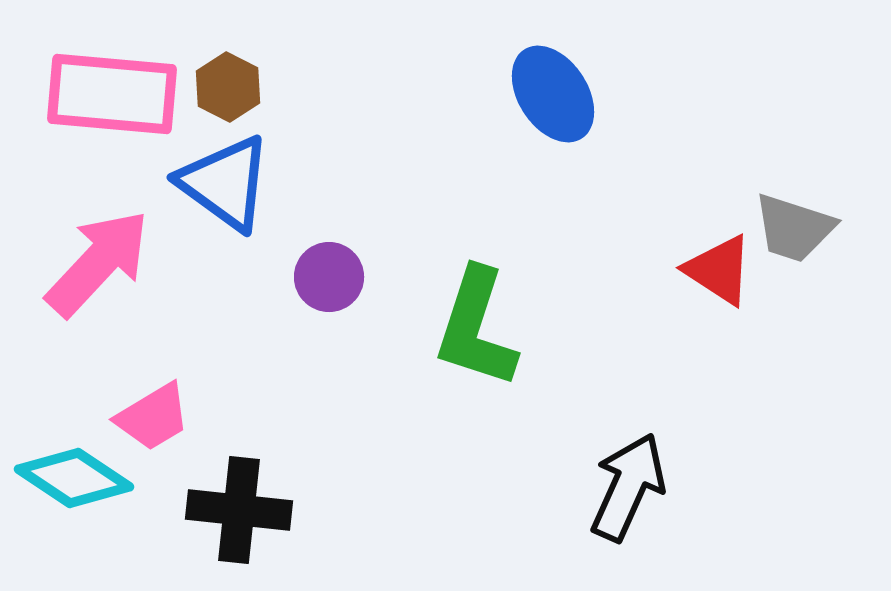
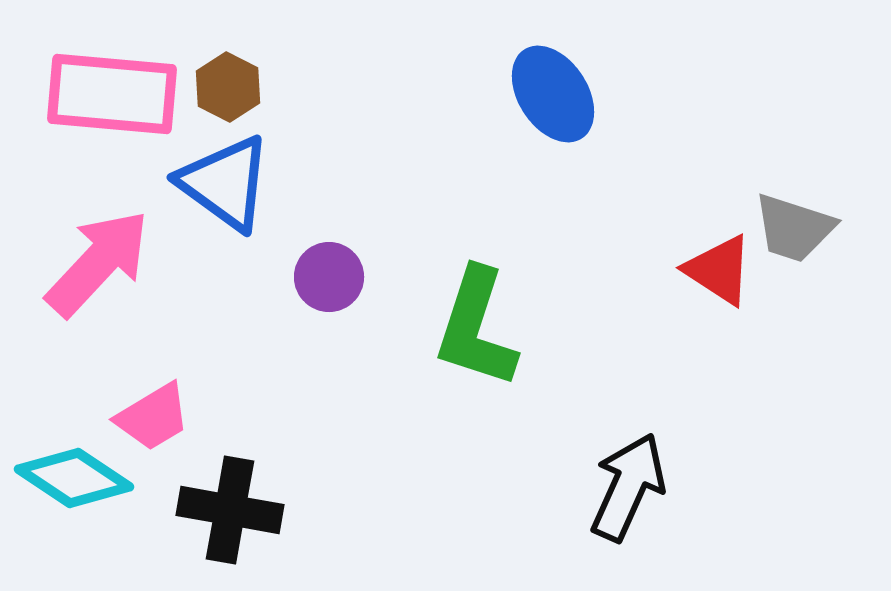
black cross: moved 9 px left; rotated 4 degrees clockwise
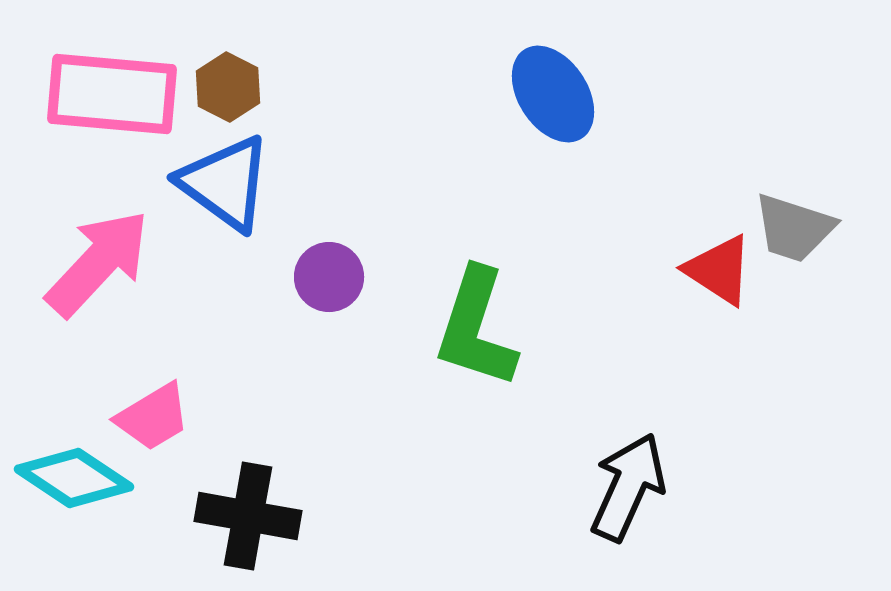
black cross: moved 18 px right, 6 px down
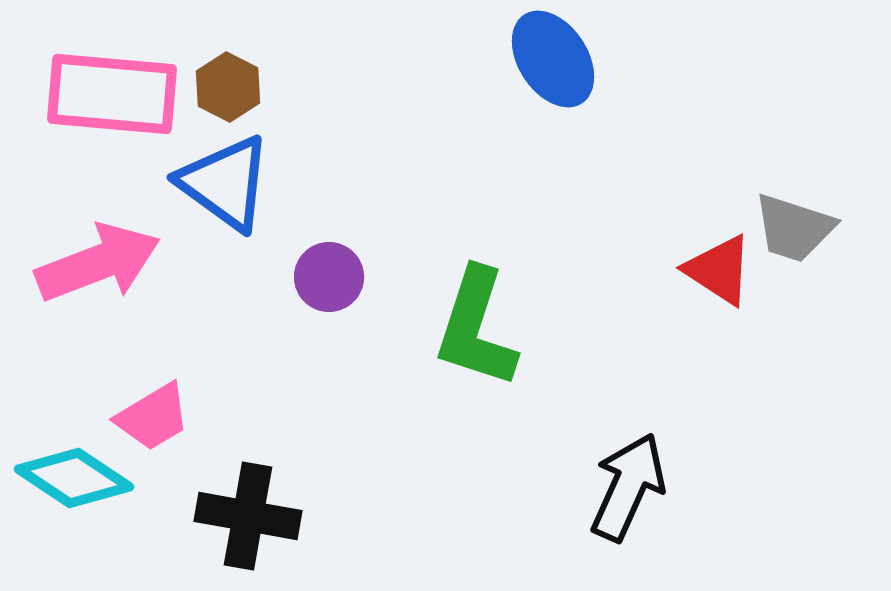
blue ellipse: moved 35 px up
pink arrow: rotated 26 degrees clockwise
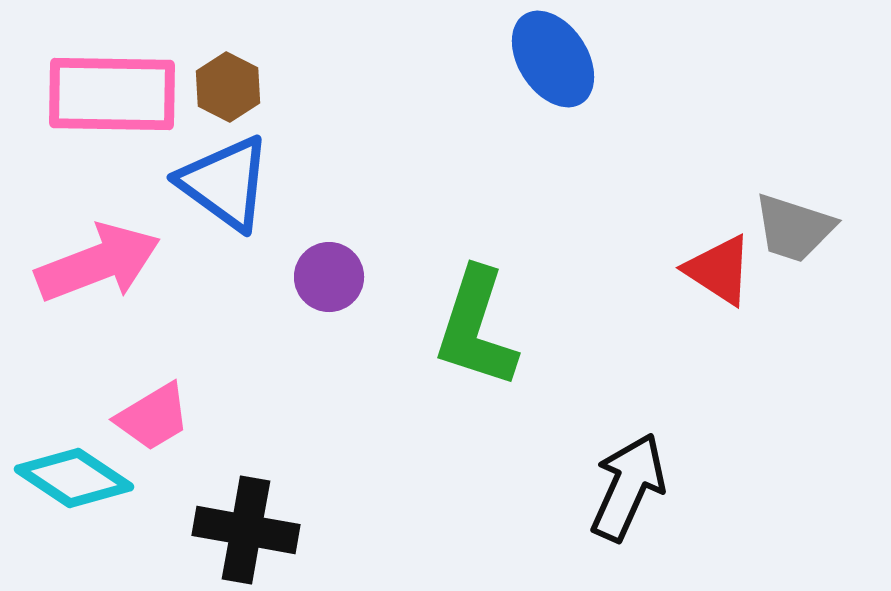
pink rectangle: rotated 4 degrees counterclockwise
black cross: moved 2 px left, 14 px down
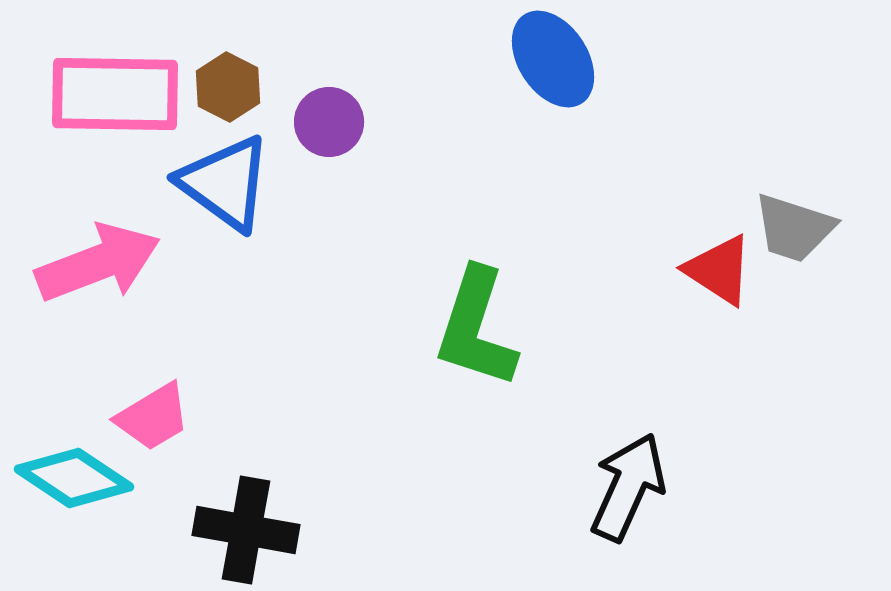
pink rectangle: moved 3 px right
purple circle: moved 155 px up
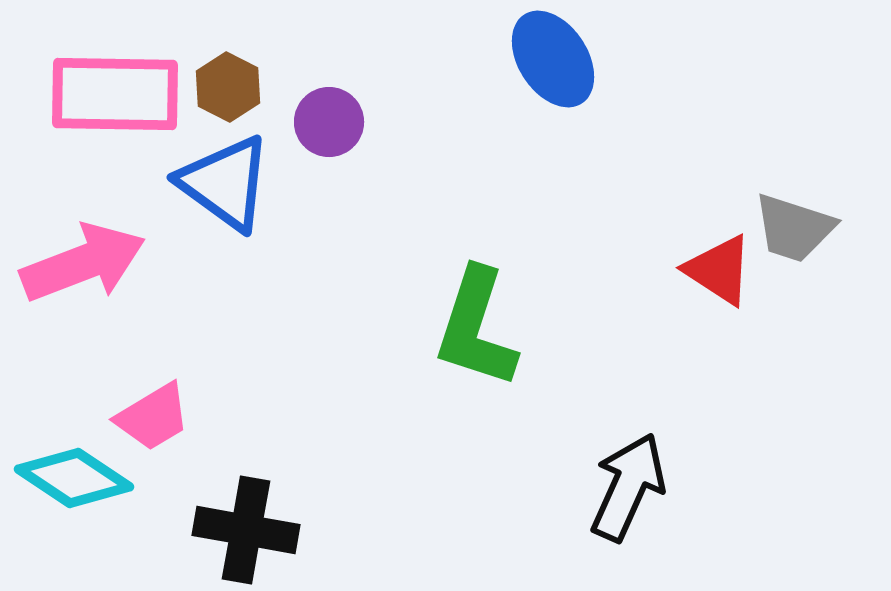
pink arrow: moved 15 px left
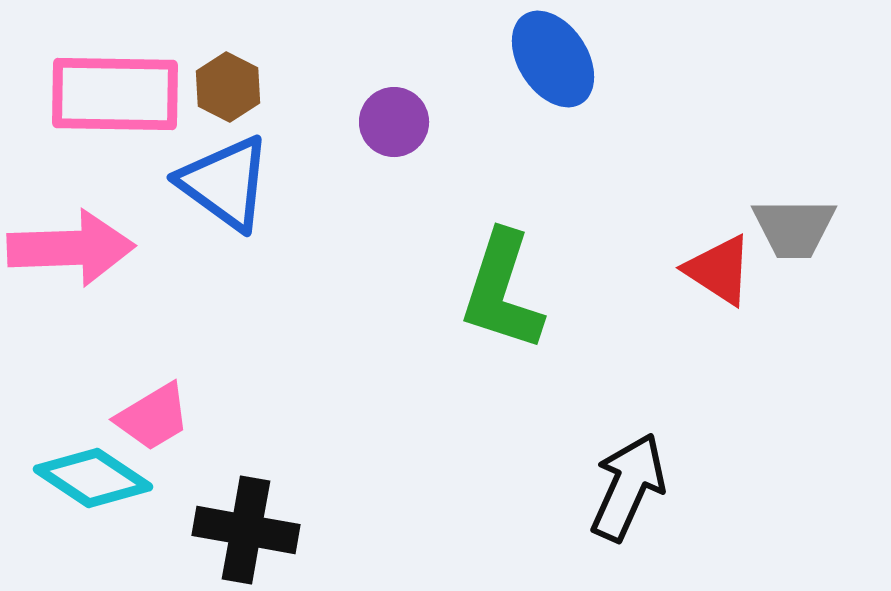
purple circle: moved 65 px right
gray trapezoid: rotated 18 degrees counterclockwise
pink arrow: moved 12 px left, 15 px up; rotated 19 degrees clockwise
green L-shape: moved 26 px right, 37 px up
cyan diamond: moved 19 px right
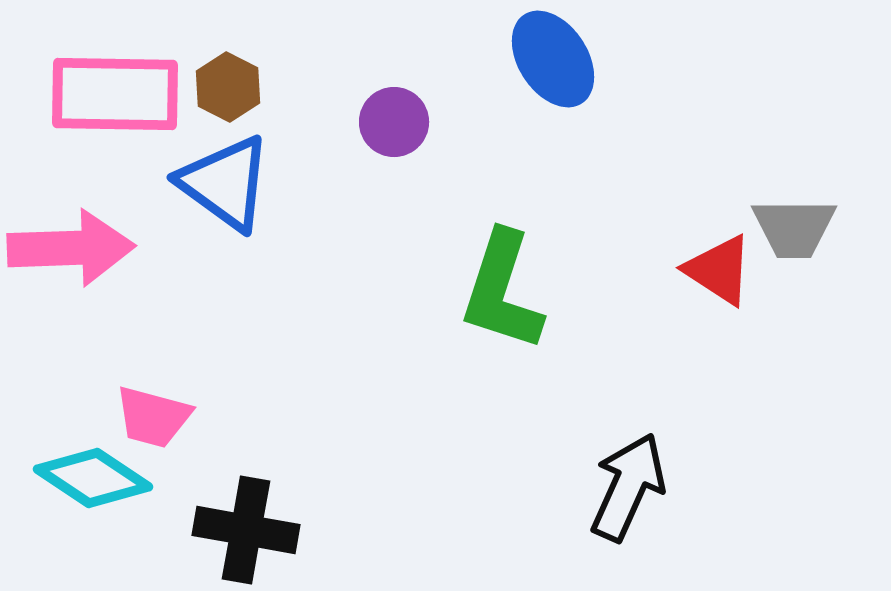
pink trapezoid: rotated 46 degrees clockwise
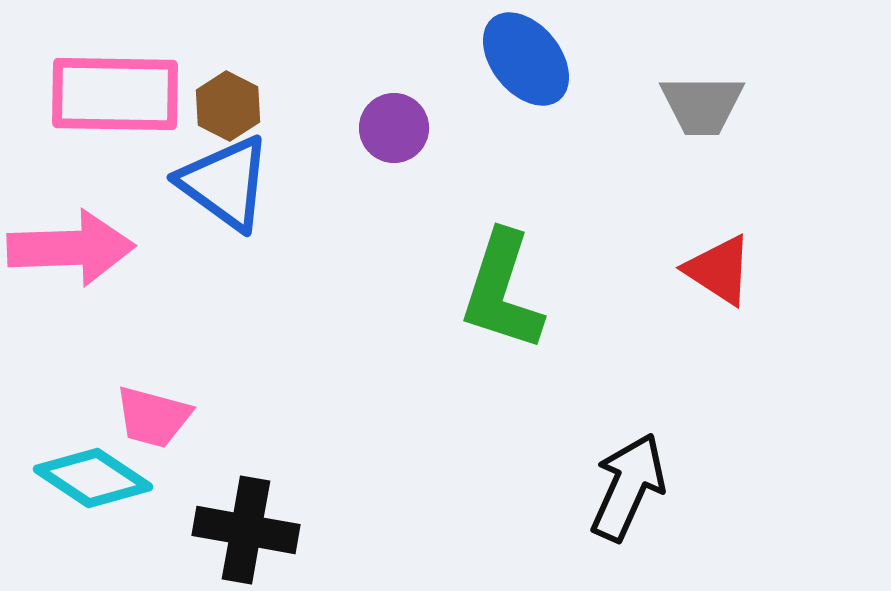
blue ellipse: moved 27 px left; rotated 6 degrees counterclockwise
brown hexagon: moved 19 px down
purple circle: moved 6 px down
gray trapezoid: moved 92 px left, 123 px up
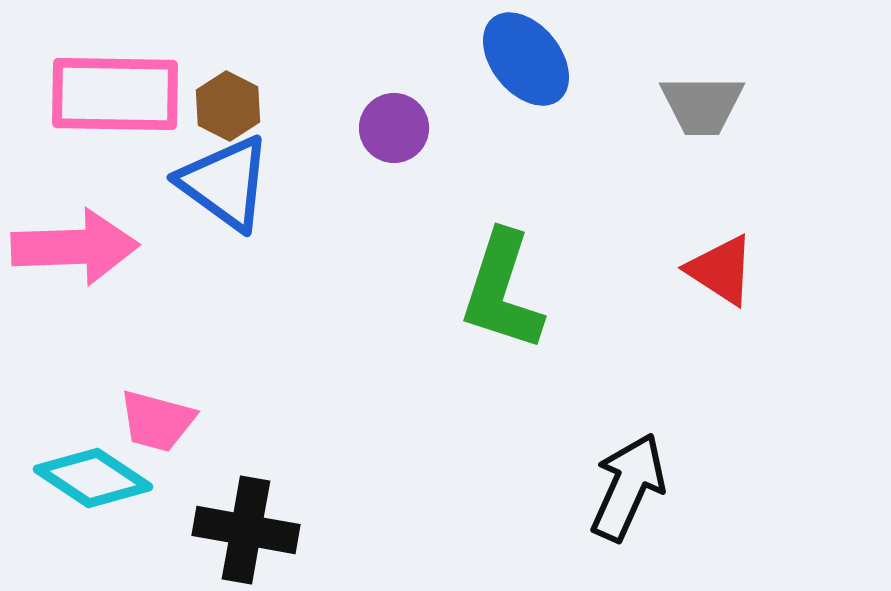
pink arrow: moved 4 px right, 1 px up
red triangle: moved 2 px right
pink trapezoid: moved 4 px right, 4 px down
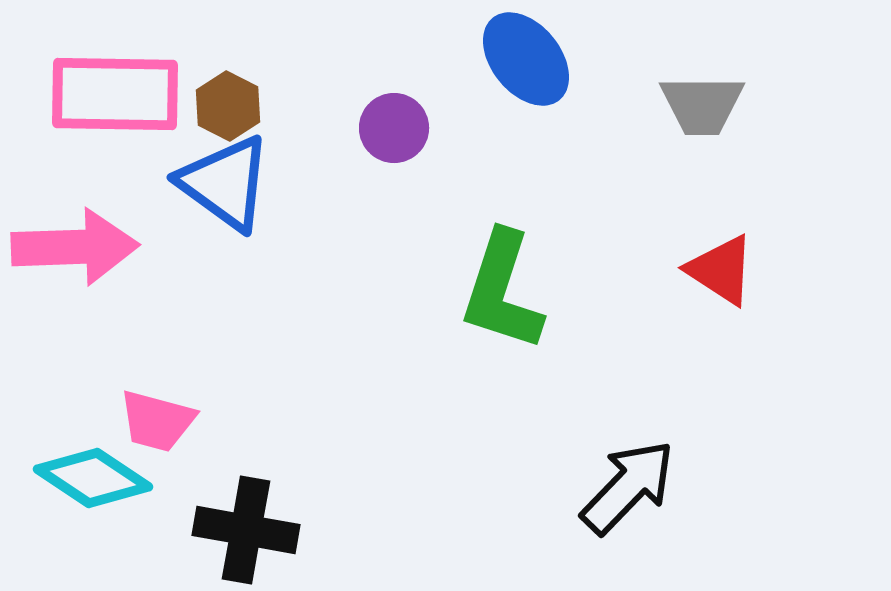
black arrow: rotated 20 degrees clockwise
